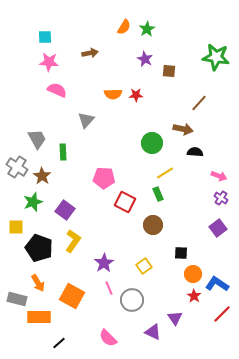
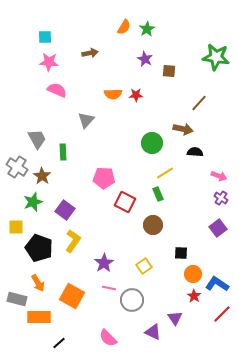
pink line at (109, 288): rotated 56 degrees counterclockwise
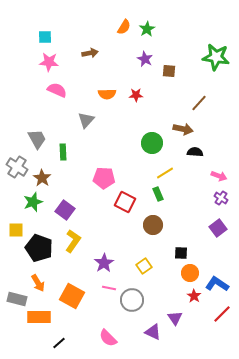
orange semicircle at (113, 94): moved 6 px left
brown star at (42, 176): moved 2 px down
yellow square at (16, 227): moved 3 px down
orange circle at (193, 274): moved 3 px left, 1 px up
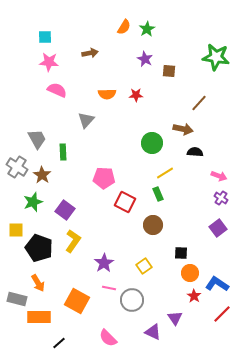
brown star at (42, 178): moved 3 px up
orange square at (72, 296): moved 5 px right, 5 px down
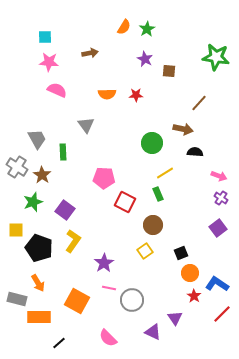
gray triangle at (86, 120): moved 5 px down; rotated 18 degrees counterclockwise
black square at (181, 253): rotated 24 degrees counterclockwise
yellow square at (144, 266): moved 1 px right, 15 px up
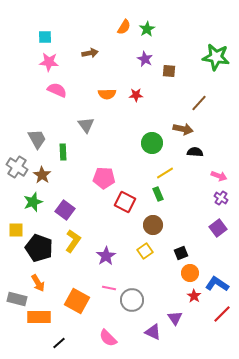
purple star at (104, 263): moved 2 px right, 7 px up
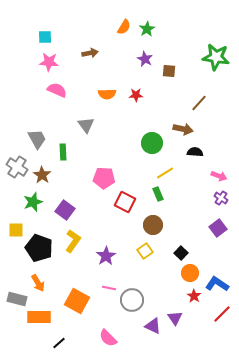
black square at (181, 253): rotated 24 degrees counterclockwise
purple triangle at (153, 332): moved 6 px up
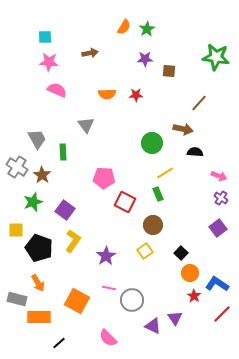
purple star at (145, 59): rotated 28 degrees counterclockwise
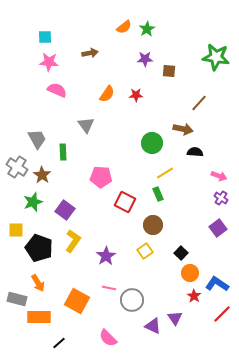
orange semicircle at (124, 27): rotated 21 degrees clockwise
orange semicircle at (107, 94): rotated 54 degrees counterclockwise
pink pentagon at (104, 178): moved 3 px left, 1 px up
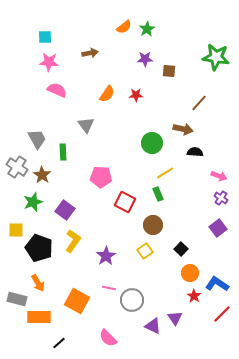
black square at (181, 253): moved 4 px up
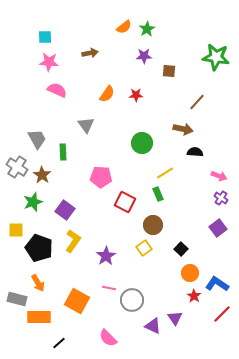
purple star at (145, 59): moved 1 px left, 3 px up
brown line at (199, 103): moved 2 px left, 1 px up
green circle at (152, 143): moved 10 px left
yellow square at (145, 251): moved 1 px left, 3 px up
